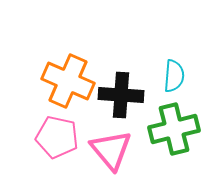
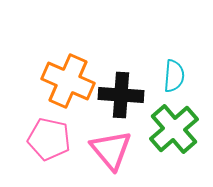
green cross: rotated 27 degrees counterclockwise
pink pentagon: moved 8 px left, 2 px down
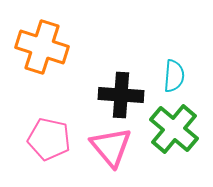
orange cross: moved 26 px left, 34 px up; rotated 6 degrees counterclockwise
green cross: rotated 9 degrees counterclockwise
pink triangle: moved 3 px up
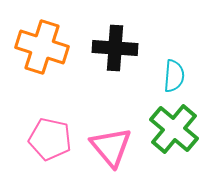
black cross: moved 6 px left, 47 px up
pink pentagon: moved 1 px right
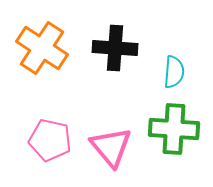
orange cross: moved 1 px down; rotated 15 degrees clockwise
cyan semicircle: moved 4 px up
green cross: rotated 36 degrees counterclockwise
pink pentagon: moved 1 px down
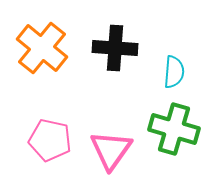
orange cross: rotated 6 degrees clockwise
green cross: rotated 12 degrees clockwise
pink triangle: moved 3 px down; rotated 15 degrees clockwise
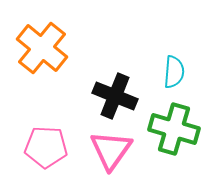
black cross: moved 48 px down; rotated 18 degrees clockwise
pink pentagon: moved 4 px left, 7 px down; rotated 9 degrees counterclockwise
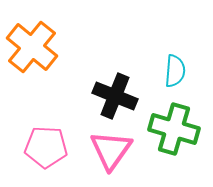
orange cross: moved 10 px left, 1 px up
cyan semicircle: moved 1 px right, 1 px up
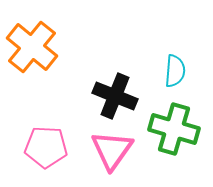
pink triangle: moved 1 px right
